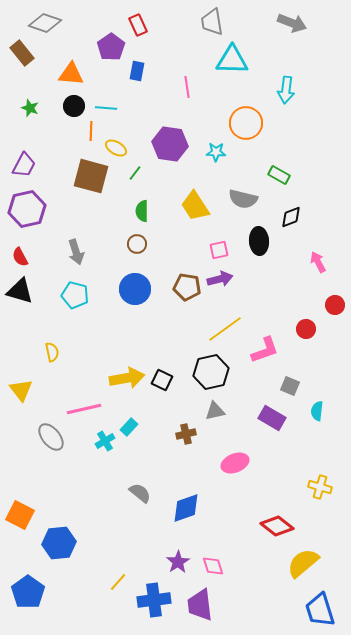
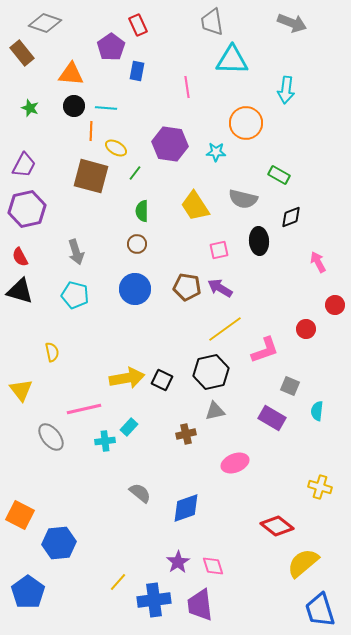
purple arrow at (220, 279): moved 9 px down; rotated 135 degrees counterclockwise
cyan cross at (105, 441): rotated 24 degrees clockwise
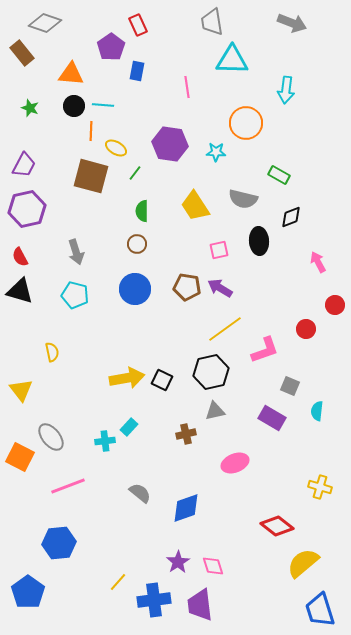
cyan line at (106, 108): moved 3 px left, 3 px up
pink line at (84, 409): moved 16 px left, 77 px down; rotated 8 degrees counterclockwise
orange square at (20, 515): moved 58 px up
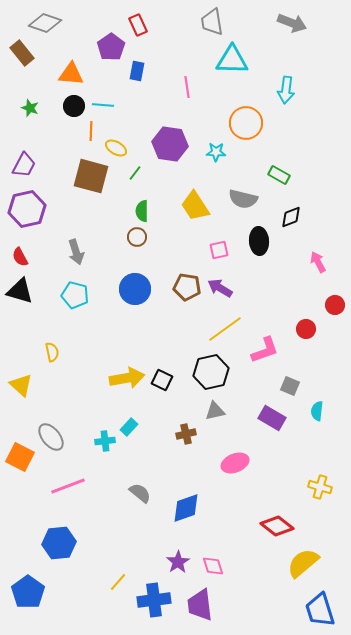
brown circle at (137, 244): moved 7 px up
yellow triangle at (21, 390): moved 5 px up; rotated 10 degrees counterclockwise
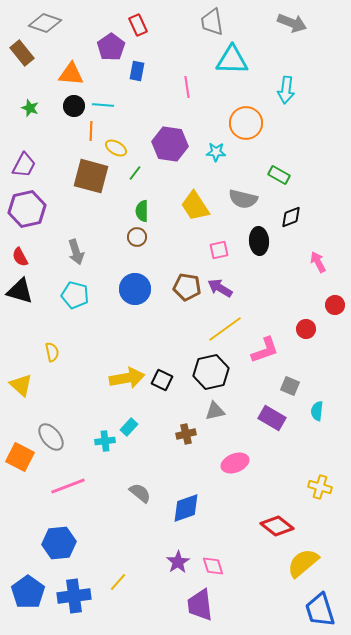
blue cross at (154, 600): moved 80 px left, 4 px up
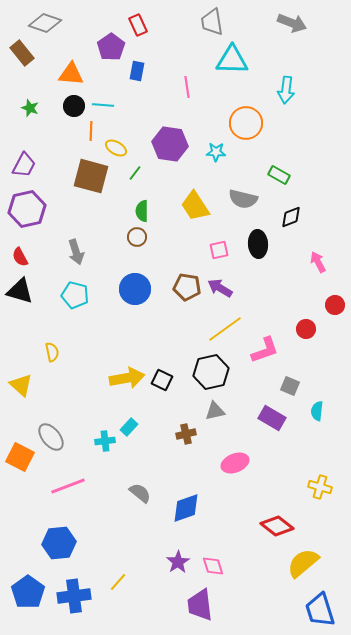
black ellipse at (259, 241): moved 1 px left, 3 px down
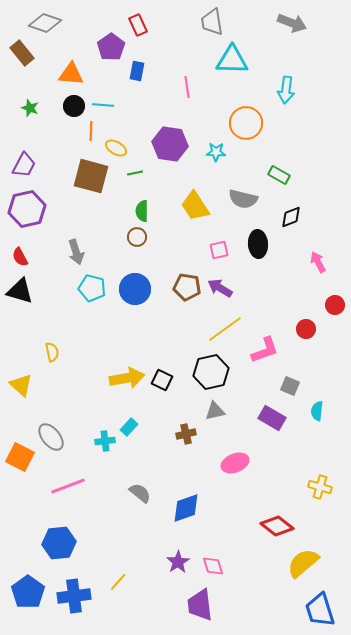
green line at (135, 173): rotated 42 degrees clockwise
cyan pentagon at (75, 295): moved 17 px right, 7 px up
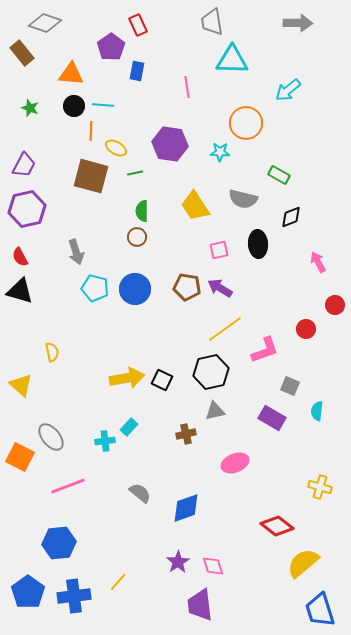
gray arrow at (292, 23): moved 6 px right; rotated 20 degrees counterclockwise
cyan arrow at (286, 90): moved 2 px right; rotated 44 degrees clockwise
cyan star at (216, 152): moved 4 px right
cyan pentagon at (92, 288): moved 3 px right
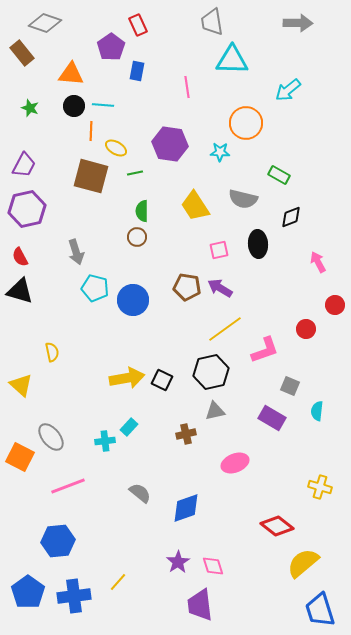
blue circle at (135, 289): moved 2 px left, 11 px down
blue hexagon at (59, 543): moved 1 px left, 2 px up
